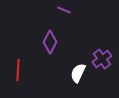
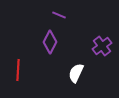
purple line: moved 5 px left, 5 px down
purple cross: moved 13 px up
white semicircle: moved 2 px left
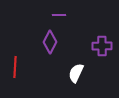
purple line: rotated 24 degrees counterclockwise
purple cross: rotated 36 degrees clockwise
red line: moved 3 px left, 3 px up
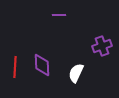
purple diamond: moved 8 px left, 23 px down; rotated 30 degrees counterclockwise
purple cross: rotated 18 degrees counterclockwise
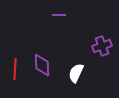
red line: moved 2 px down
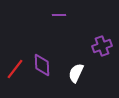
red line: rotated 35 degrees clockwise
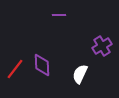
purple cross: rotated 12 degrees counterclockwise
white semicircle: moved 4 px right, 1 px down
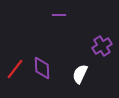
purple diamond: moved 3 px down
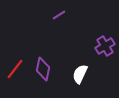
purple line: rotated 32 degrees counterclockwise
purple cross: moved 3 px right
purple diamond: moved 1 px right, 1 px down; rotated 15 degrees clockwise
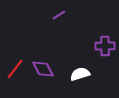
purple cross: rotated 30 degrees clockwise
purple diamond: rotated 40 degrees counterclockwise
white semicircle: rotated 48 degrees clockwise
